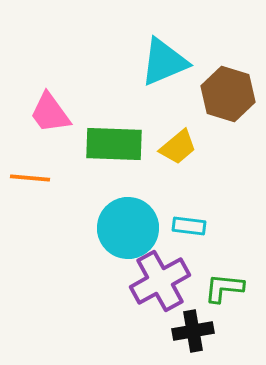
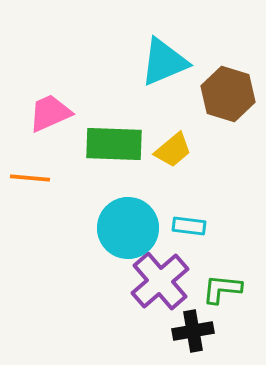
pink trapezoid: rotated 102 degrees clockwise
yellow trapezoid: moved 5 px left, 3 px down
purple cross: rotated 12 degrees counterclockwise
green L-shape: moved 2 px left, 1 px down
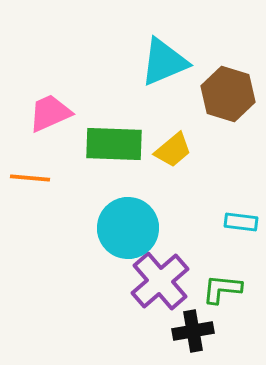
cyan rectangle: moved 52 px right, 4 px up
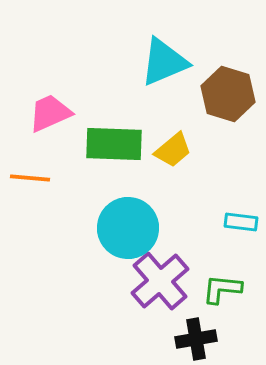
black cross: moved 3 px right, 8 px down
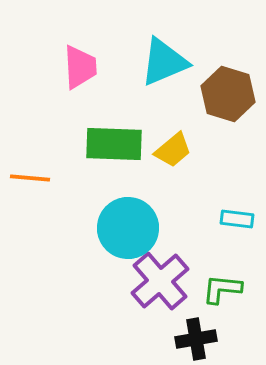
pink trapezoid: moved 30 px right, 46 px up; rotated 111 degrees clockwise
cyan rectangle: moved 4 px left, 3 px up
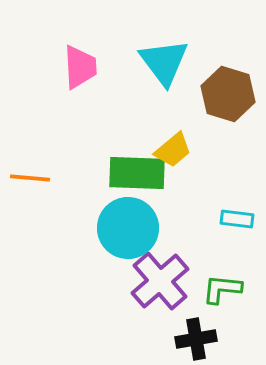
cyan triangle: rotated 44 degrees counterclockwise
green rectangle: moved 23 px right, 29 px down
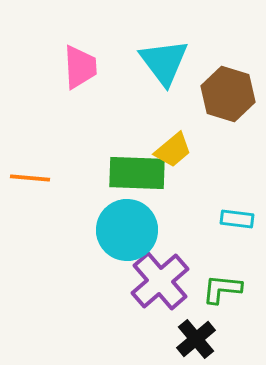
cyan circle: moved 1 px left, 2 px down
black cross: rotated 30 degrees counterclockwise
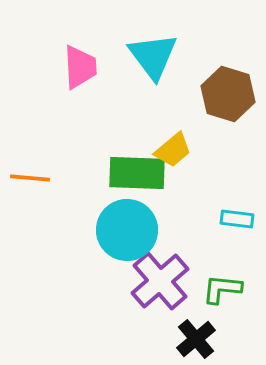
cyan triangle: moved 11 px left, 6 px up
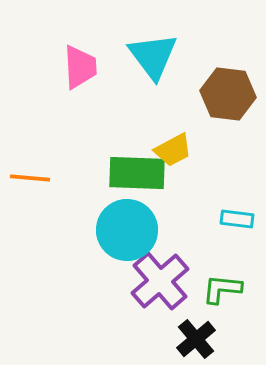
brown hexagon: rotated 10 degrees counterclockwise
yellow trapezoid: rotated 12 degrees clockwise
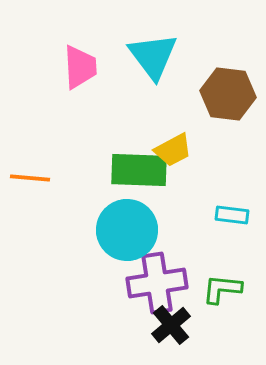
green rectangle: moved 2 px right, 3 px up
cyan rectangle: moved 5 px left, 4 px up
purple cross: moved 3 px left, 2 px down; rotated 32 degrees clockwise
black cross: moved 25 px left, 14 px up
